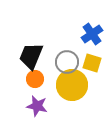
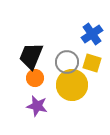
orange circle: moved 1 px up
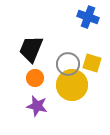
blue cross: moved 4 px left, 17 px up; rotated 35 degrees counterclockwise
black trapezoid: moved 7 px up
gray circle: moved 1 px right, 2 px down
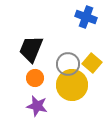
blue cross: moved 2 px left
yellow square: rotated 24 degrees clockwise
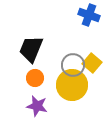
blue cross: moved 3 px right, 2 px up
gray circle: moved 5 px right, 1 px down
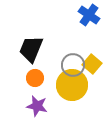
blue cross: rotated 15 degrees clockwise
yellow square: moved 1 px down
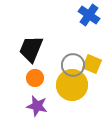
yellow square: rotated 18 degrees counterclockwise
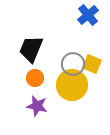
blue cross: moved 1 px left; rotated 15 degrees clockwise
gray circle: moved 1 px up
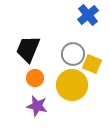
black trapezoid: moved 3 px left
gray circle: moved 10 px up
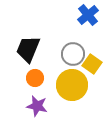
yellow square: rotated 12 degrees clockwise
